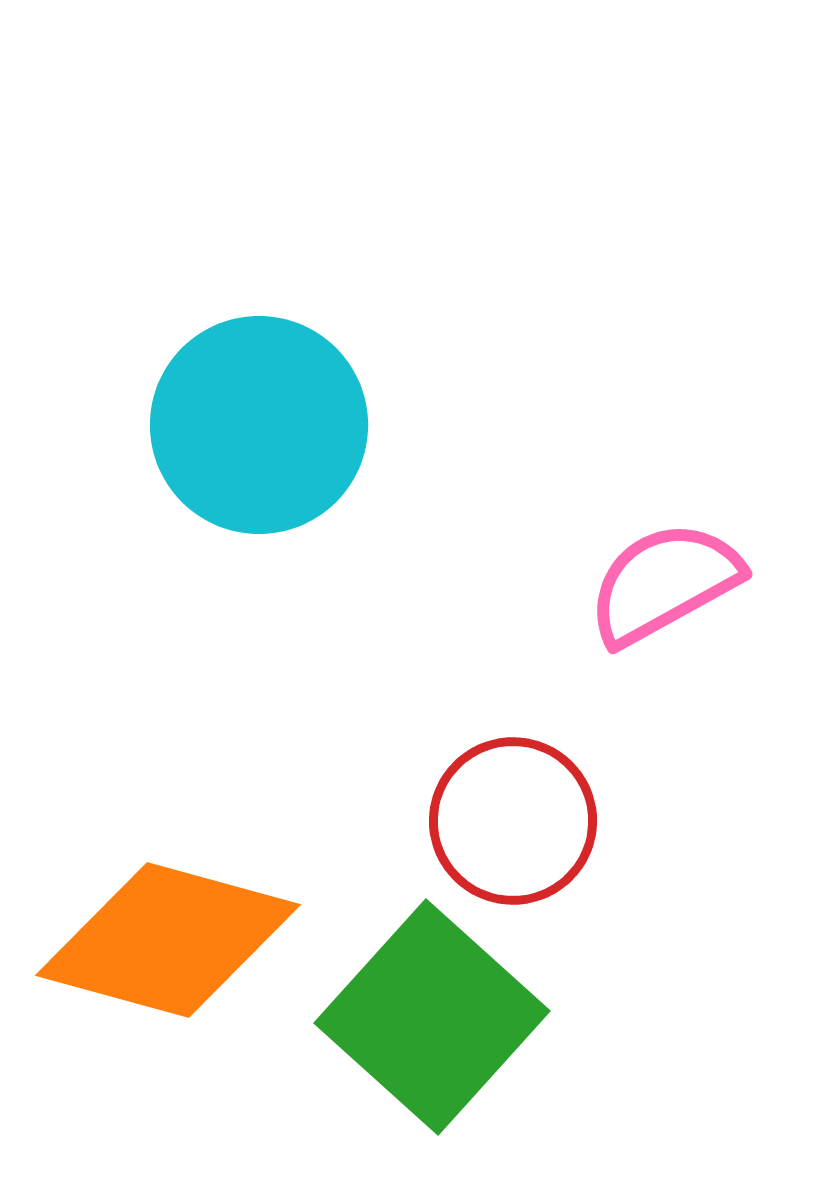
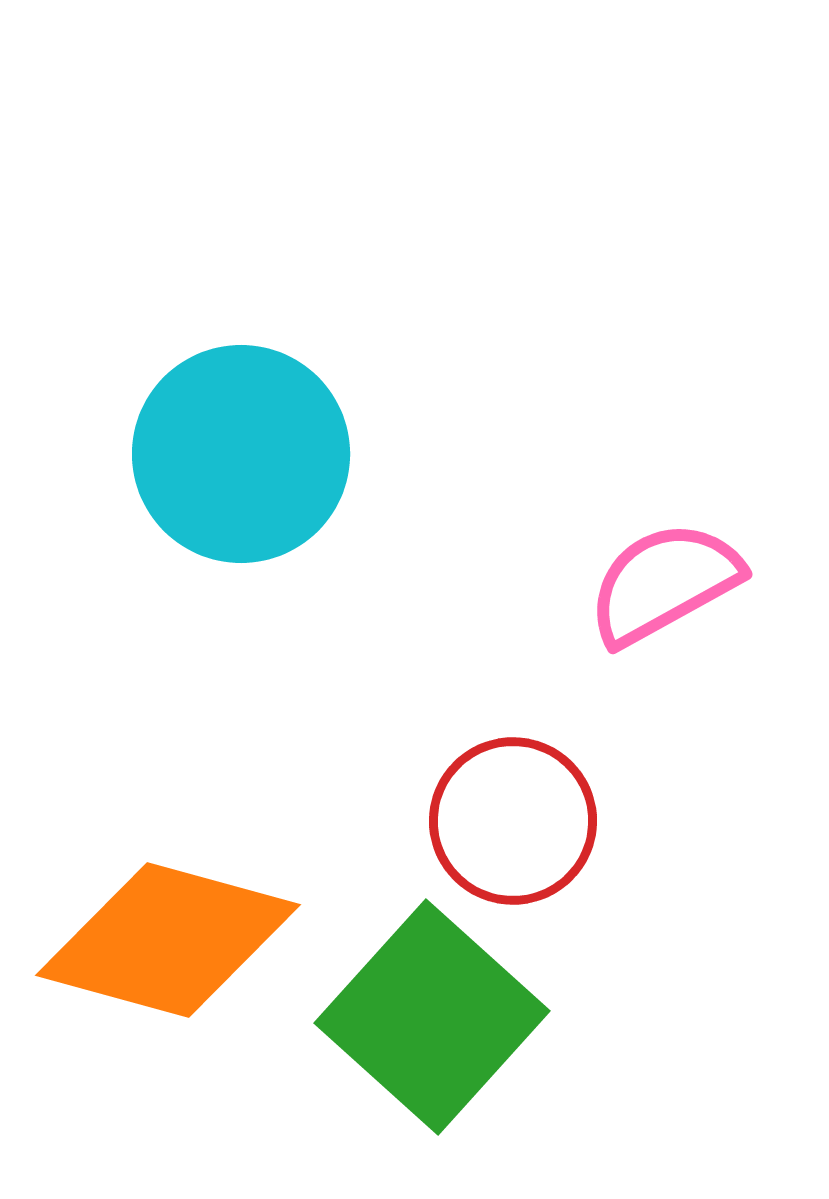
cyan circle: moved 18 px left, 29 px down
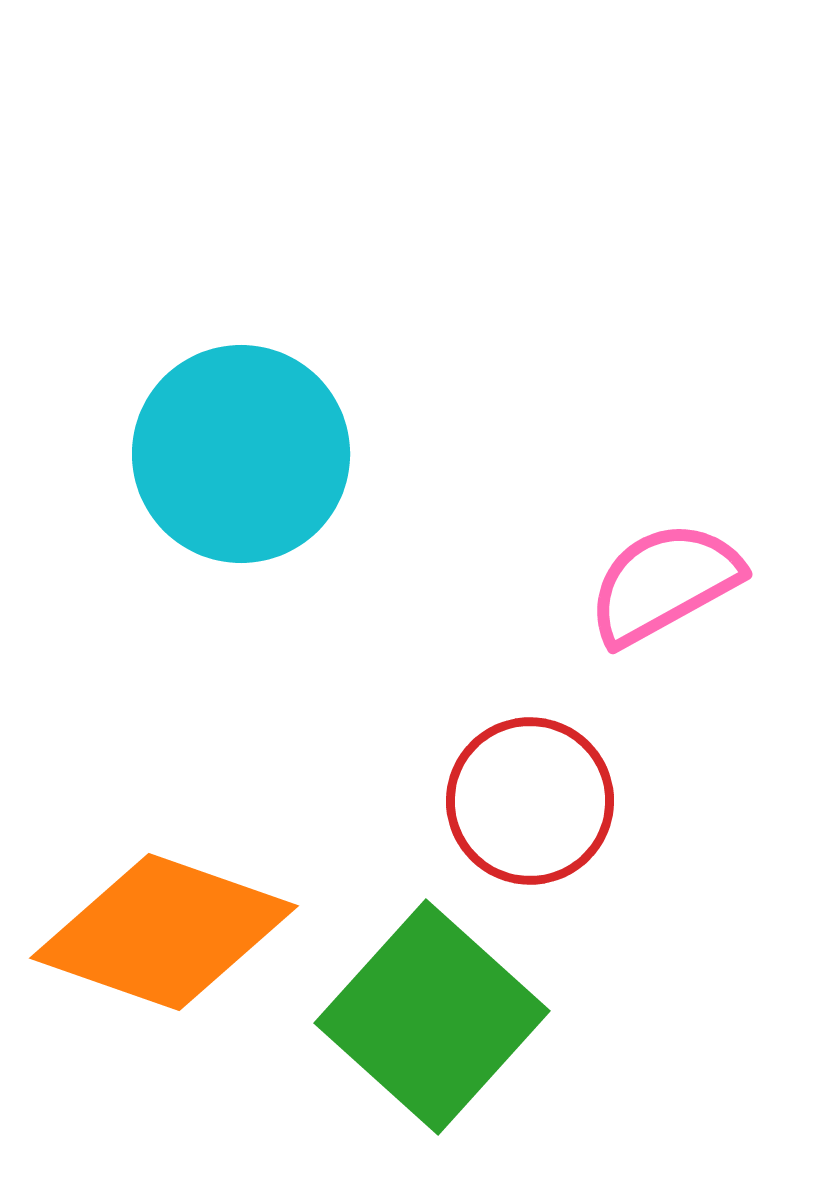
red circle: moved 17 px right, 20 px up
orange diamond: moved 4 px left, 8 px up; rotated 4 degrees clockwise
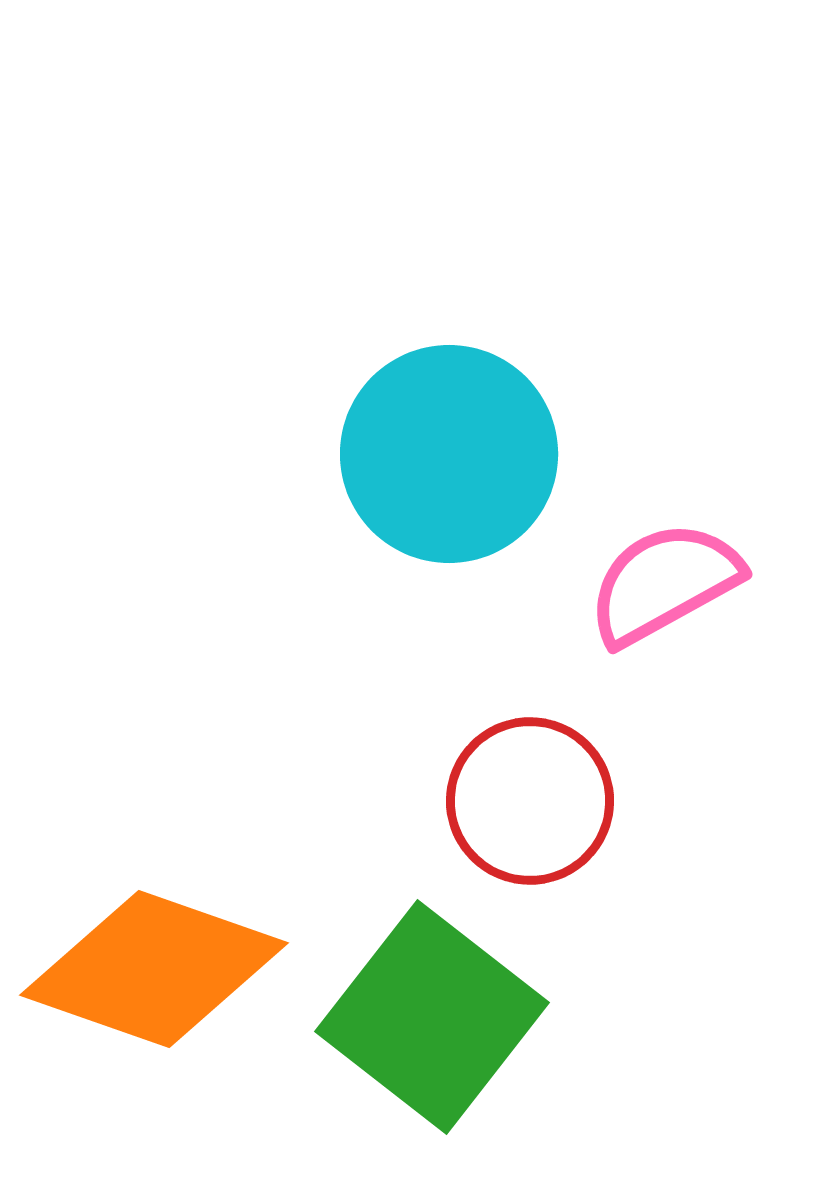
cyan circle: moved 208 px right
orange diamond: moved 10 px left, 37 px down
green square: rotated 4 degrees counterclockwise
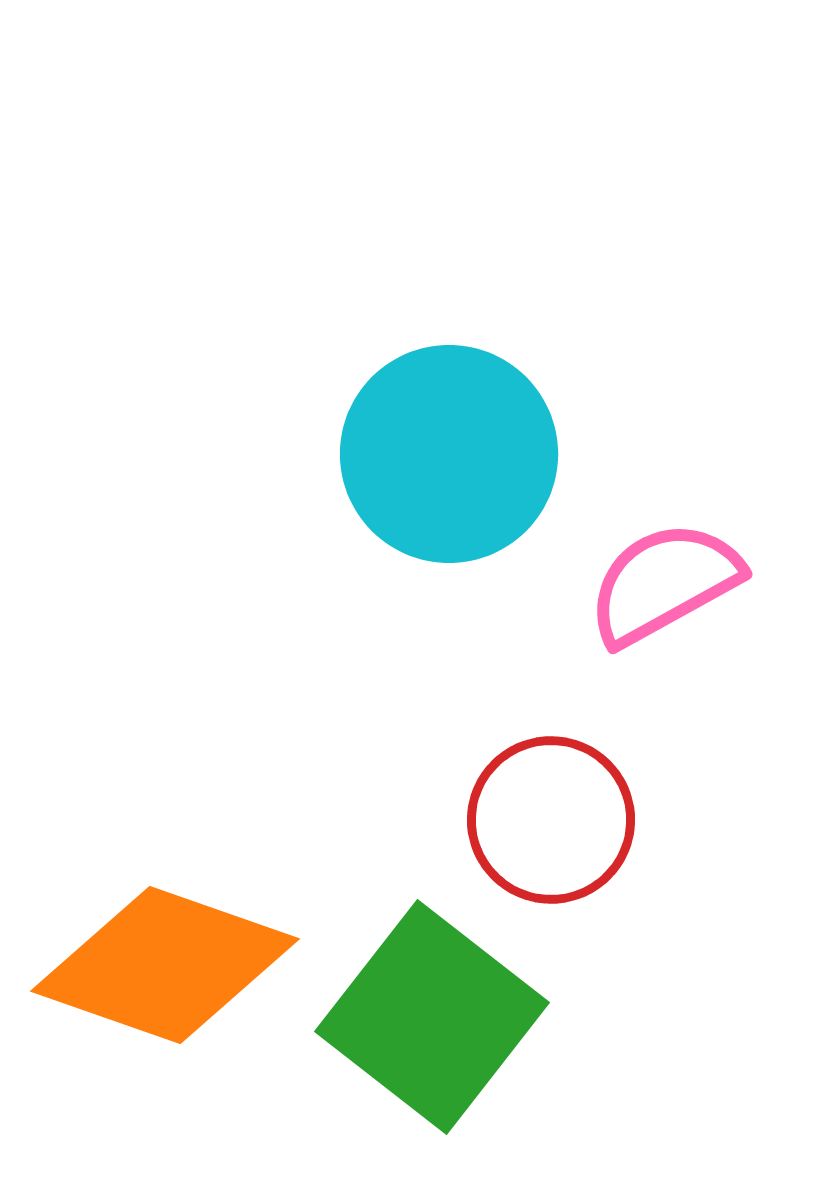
red circle: moved 21 px right, 19 px down
orange diamond: moved 11 px right, 4 px up
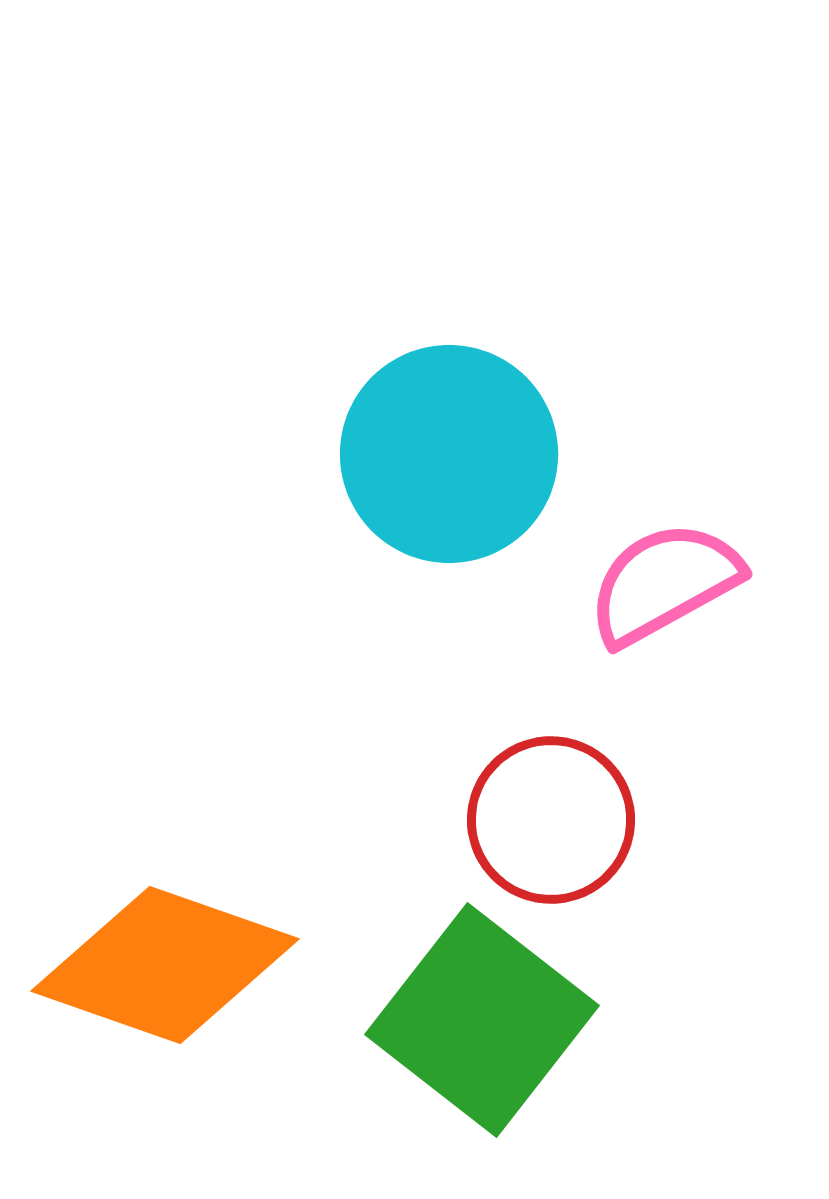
green square: moved 50 px right, 3 px down
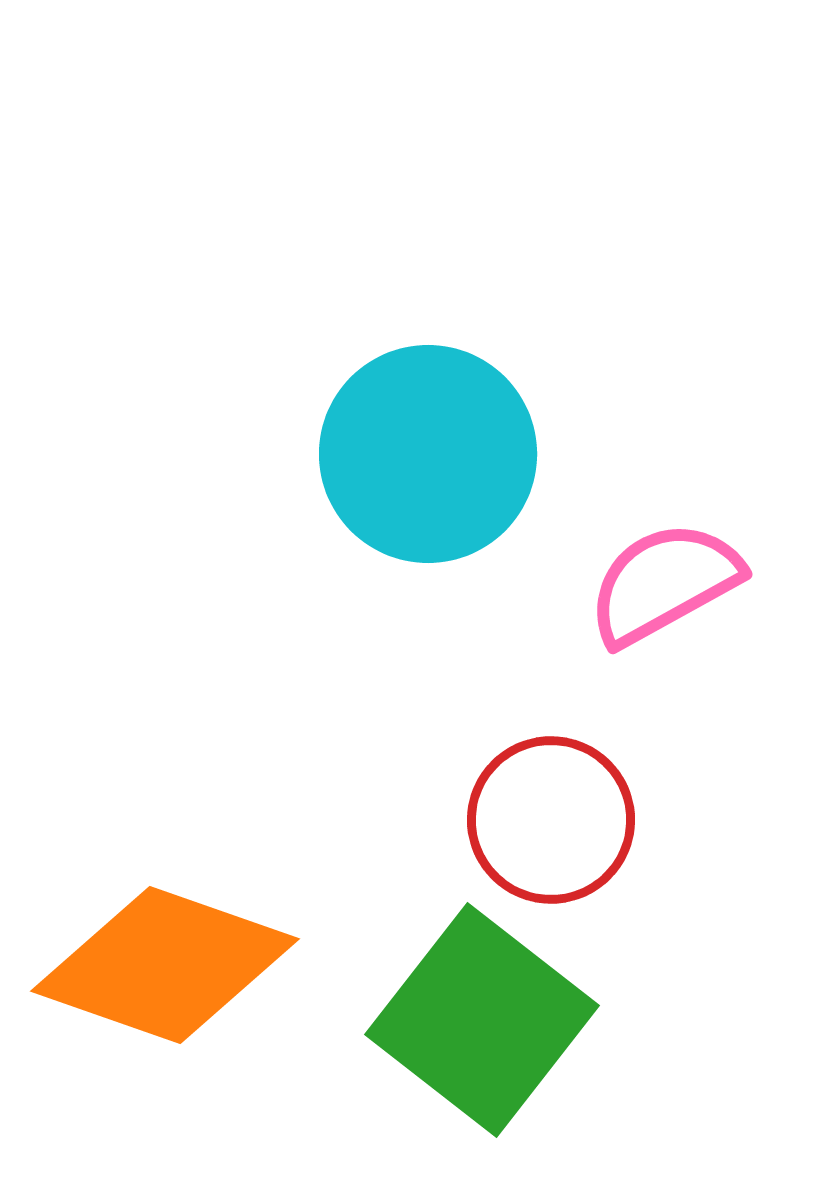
cyan circle: moved 21 px left
